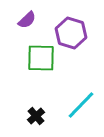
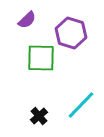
black cross: moved 3 px right
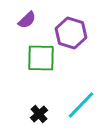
black cross: moved 2 px up
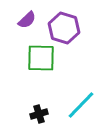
purple hexagon: moved 7 px left, 5 px up
black cross: rotated 24 degrees clockwise
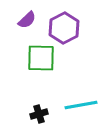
purple hexagon: rotated 16 degrees clockwise
cyan line: rotated 36 degrees clockwise
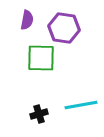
purple semicircle: rotated 36 degrees counterclockwise
purple hexagon: rotated 24 degrees counterclockwise
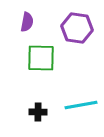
purple semicircle: moved 2 px down
purple hexagon: moved 13 px right
black cross: moved 1 px left, 2 px up; rotated 18 degrees clockwise
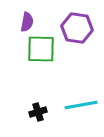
green square: moved 9 px up
black cross: rotated 18 degrees counterclockwise
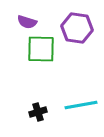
purple semicircle: rotated 96 degrees clockwise
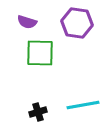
purple hexagon: moved 5 px up
green square: moved 1 px left, 4 px down
cyan line: moved 2 px right
